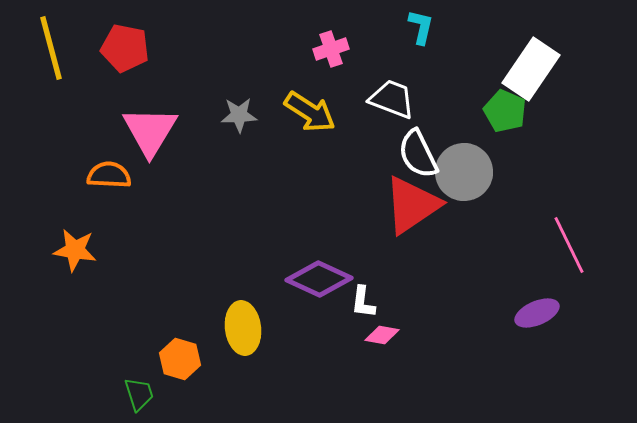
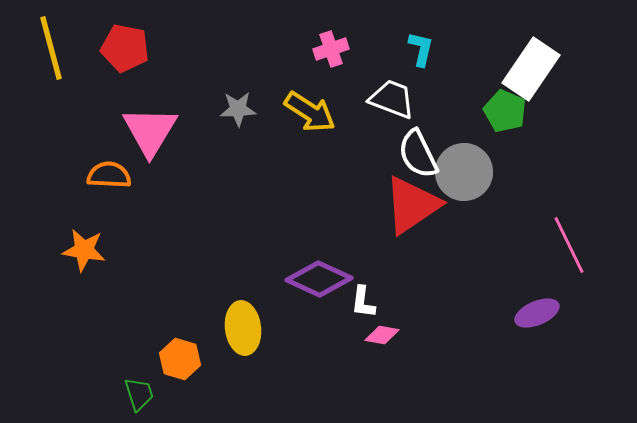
cyan L-shape: moved 22 px down
gray star: moved 1 px left, 6 px up
orange star: moved 9 px right
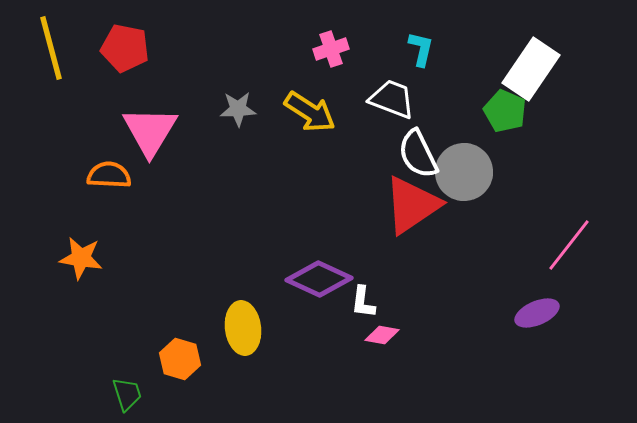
pink line: rotated 64 degrees clockwise
orange star: moved 3 px left, 8 px down
green trapezoid: moved 12 px left
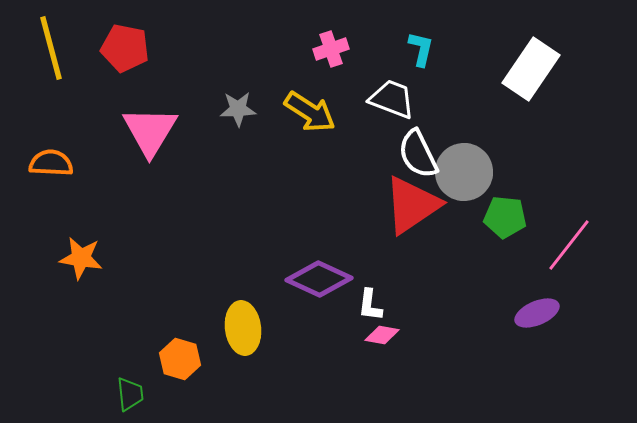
green pentagon: moved 106 px down; rotated 18 degrees counterclockwise
orange semicircle: moved 58 px left, 12 px up
white L-shape: moved 7 px right, 3 px down
green trapezoid: moved 3 px right; rotated 12 degrees clockwise
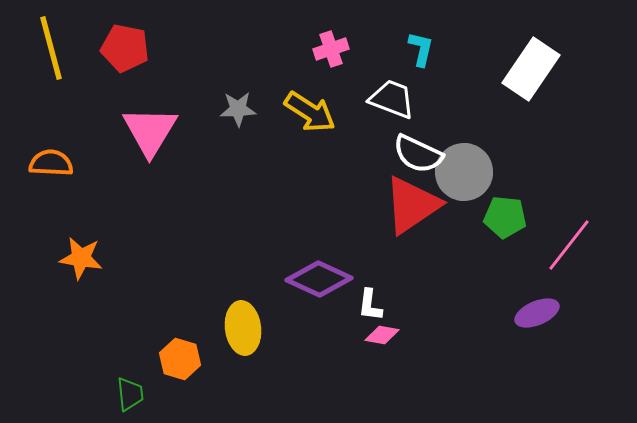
white semicircle: rotated 39 degrees counterclockwise
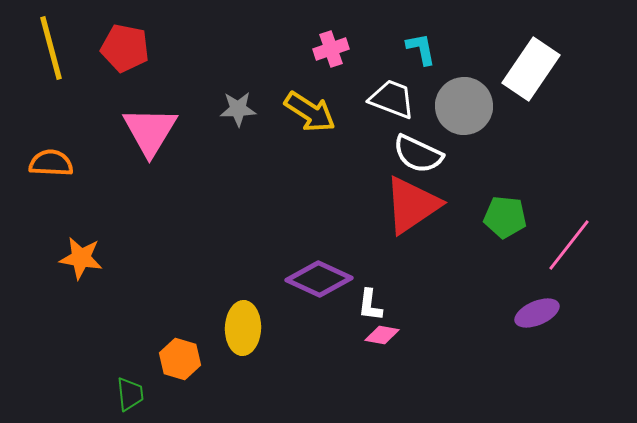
cyan L-shape: rotated 24 degrees counterclockwise
gray circle: moved 66 px up
yellow ellipse: rotated 9 degrees clockwise
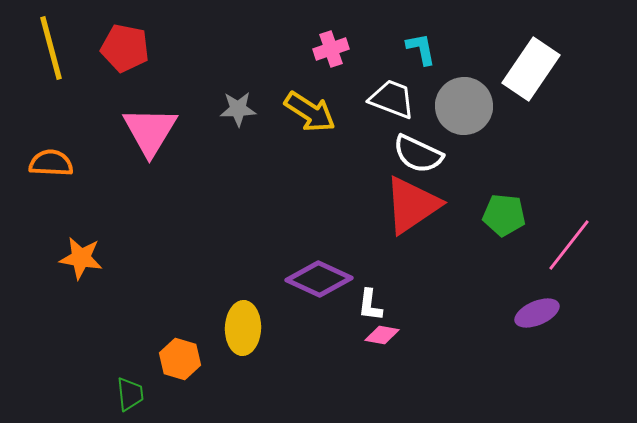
green pentagon: moved 1 px left, 2 px up
